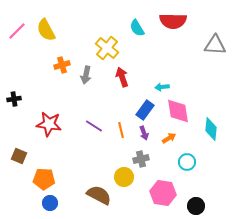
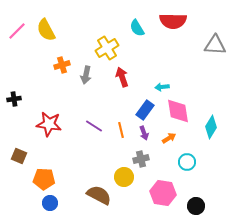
yellow cross: rotated 20 degrees clockwise
cyan diamond: moved 2 px up; rotated 25 degrees clockwise
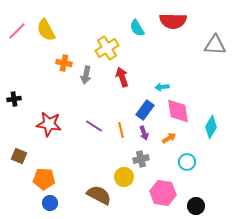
orange cross: moved 2 px right, 2 px up; rotated 28 degrees clockwise
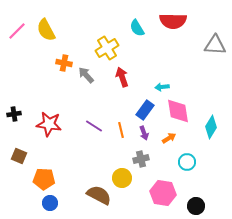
gray arrow: rotated 126 degrees clockwise
black cross: moved 15 px down
yellow circle: moved 2 px left, 1 px down
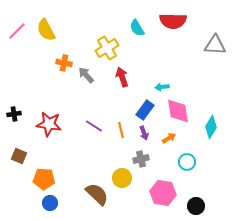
brown semicircle: moved 2 px left, 1 px up; rotated 15 degrees clockwise
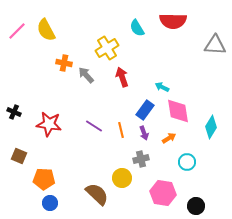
cyan arrow: rotated 32 degrees clockwise
black cross: moved 2 px up; rotated 32 degrees clockwise
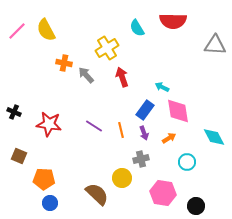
cyan diamond: moved 3 px right, 10 px down; rotated 60 degrees counterclockwise
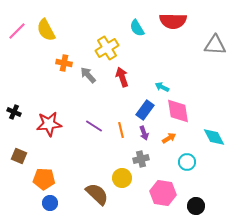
gray arrow: moved 2 px right
red star: rotated 15 degrees counterclockwise
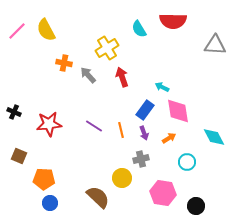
cyan semicircle: moved 2 px right, 1 px down
brown semicircle: moved 1 px right, 3 px down
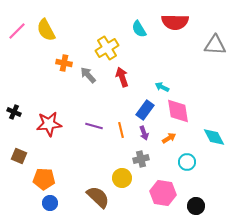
red semicircle: moved 2 px right, 1 px down
purple line: rotated 18 degrees counterclockwise
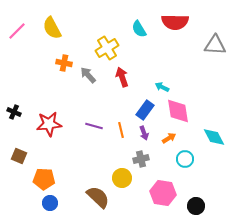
yellow semicircle: moved 6 px right, 2 px up
cyan circle: moved 2 px left, 3 px up
